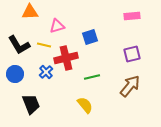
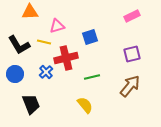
pink rectangle: rotated 21 degrees counterclockwise
yellow line: moved 3 px up
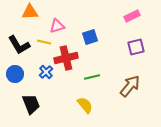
purple square: moved 4 px right, 7 px up
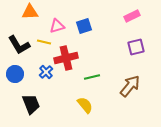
blue square: moved 6 px left, 11 px up
